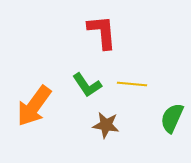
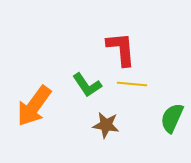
red L-shape: moved 19 px right, 17 px down
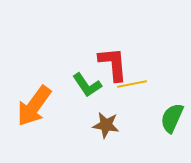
red L-shape: moved 8 px left, 15 px down
yellow line: rotated 16 degrees counterclockwise
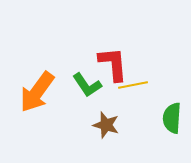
yellow line: moved 1 px right, 1 px down
orange arrow: moved 3 px right, 14 px up
green semicircle: rotated 20 degrees counterclockwise
brown star: rotated 8 degrees clockwise
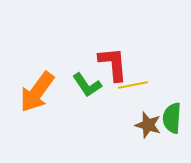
brown star: moved 42 px right
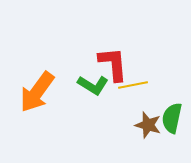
green L-shape: moved 6 px right; rotated 24 degrees counterclockwise
green semicircle: rotated 8 degrees clockwise
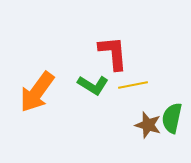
red L-shape: moved 11 px up
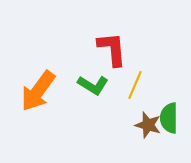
red L-shape: moved 1 px left, 4 px up
yellow line: moved 2 px right; rotated 56 degrees counterclockwise
orange arrow: moved 1 px right, 1 px up
green semicircle: moved 3 px left; rotated 12 degrees counterclockwise
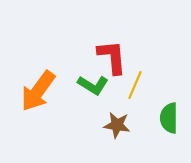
red L-shape: moved 8 px down
brown star: moved 31 px left; rotated 8 degrees counterclockwise
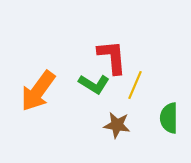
green L-shape: moved 1 px right, 1 px up
